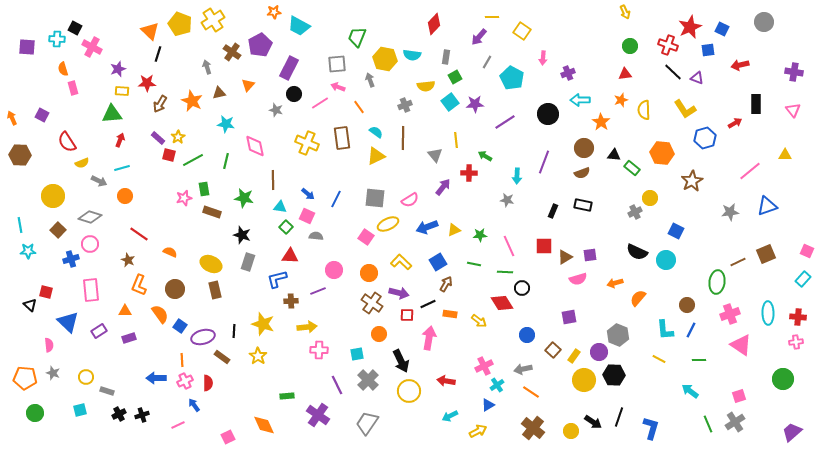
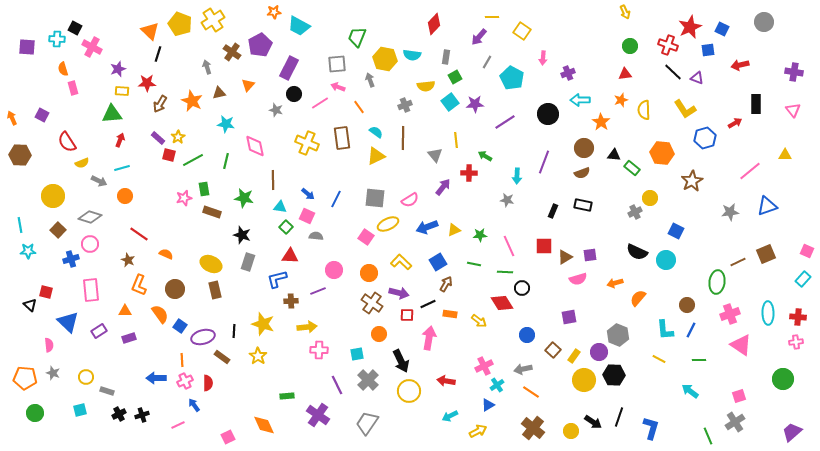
orange semicircle at (170, 252): moved 4 px left, 2 px down
green line at (708, 424): moved 12 px down
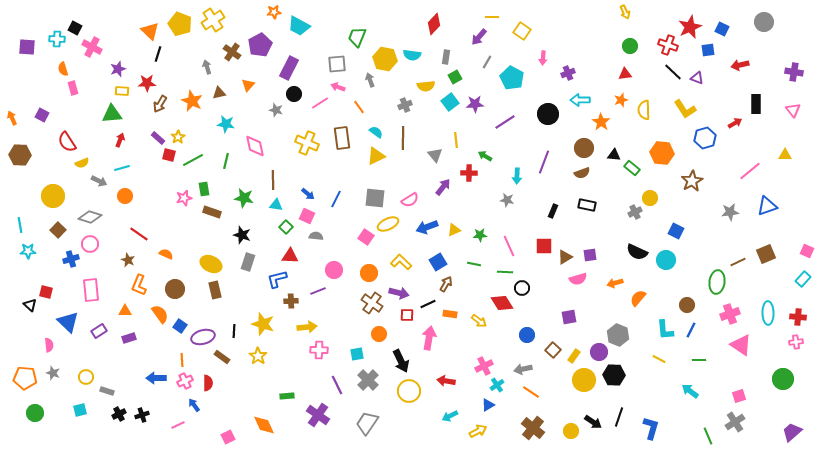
black rectangle at (583, 205): moved 4 px right
cyan triangle at (280, 207): moved 4 px left, 2 px up
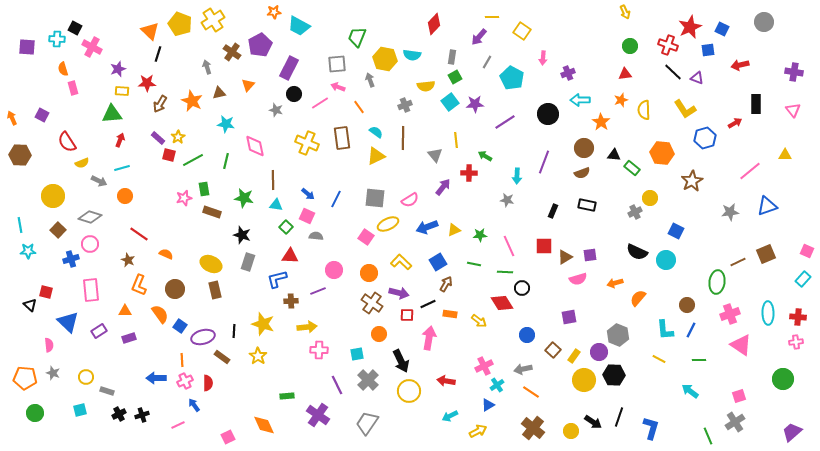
gray rectangle at (446, 57): moved 6 px right
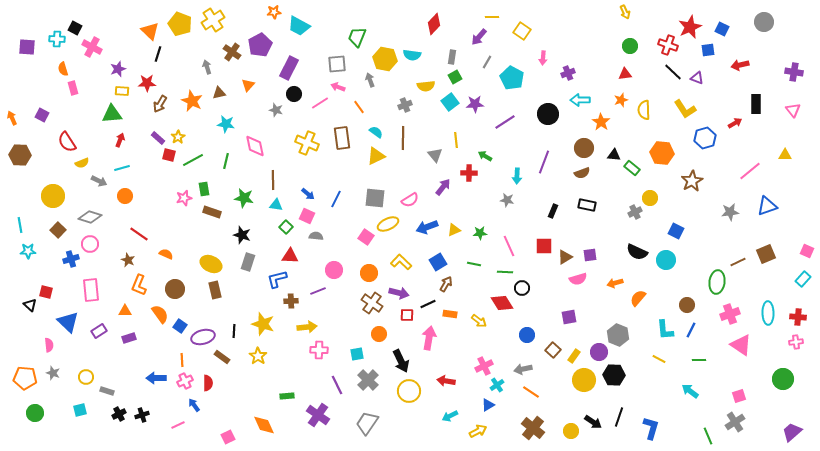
green star at (480, 235): moved 2 px up
